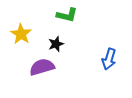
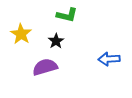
black star: moved 3 px up; rotated 14 degrees counterclockwise
blue arrow: rotated 70 degrees clockwise
purple semicircle: moved 3 px right
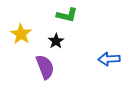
purple semicircle: rotated 85 degrees clockwise
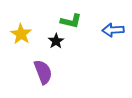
green L-shape: moved 4 px right, 6 px down
blue arrow: moved 4 px right, 29 px up
purple semicircle: moved 2 px left, 5 px down
